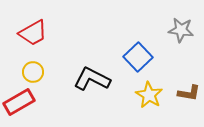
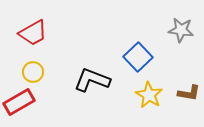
black L-shape: moved 1 px down; rotated 6 degrees counterclockwise
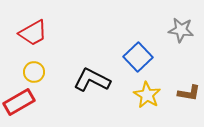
yellow circle: moved 1 px right
black L-shape: rotated 6 degrees clockwise
yellow star: moved 2 px left
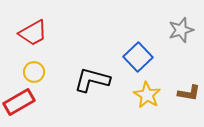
gray star: rotated 25 degrees counterclockwise
black L-shape: rotated 12 degrees counterclockwise
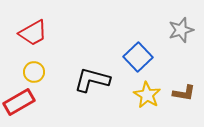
brown L-shape: moved 5 px left
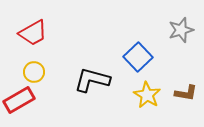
brown L-shape: moved 2 px right
red rectangle: moved 2 px up
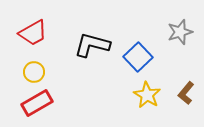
gray star: moved 1 px left, 2 px down
black L-shape: moved 35 px up
brown L-shape: rotated 120 degrees clockwise
red rectangle: moved 18 px right, 3 px down
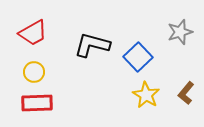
yellow star: moved 1 px left
red rectangle: rotated 28 degrees clockwise
